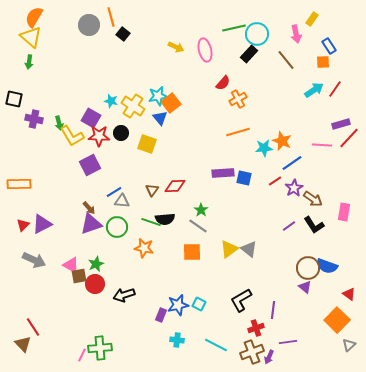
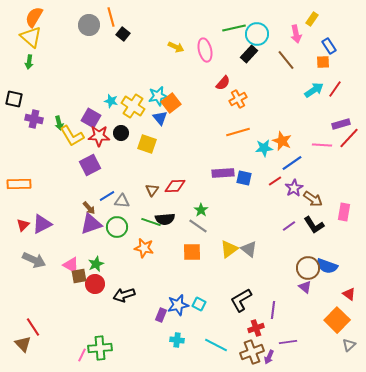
blue line at (114, 192): moved 7 px left, 4 px down
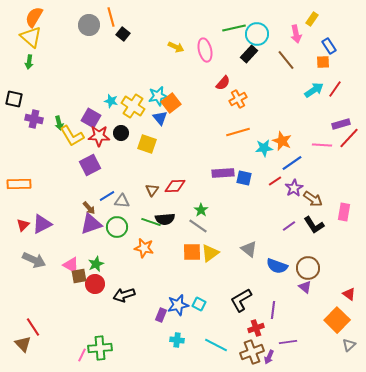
yellow triangle at (229, 249): moved 19 px left, 4 px down
blue semicircle at (327, 266): moved 50 px left
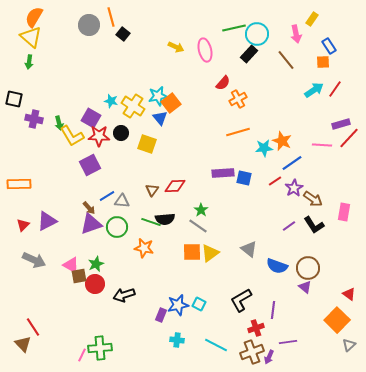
purple triangle at (42, 224): moved 5 px right, 3 px up
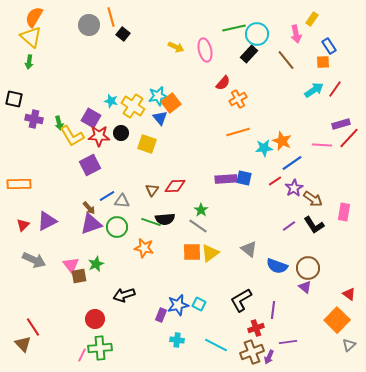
purple rectangle at (223, 173): moved 3 px right, 6 px down
pink triangle at (71, 265): rotated 24 degrees clockwise
red circle at (95, 284): moved 35 px down
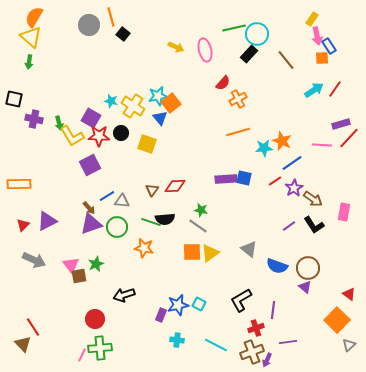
pink arrow at (296, 34): moved 21 px right, 2 px down
orange square at (323, 62): moved 1 px left, 4 px up
green star at (201, 210): rotated 24 degrees counterclockwise
purple arrow at (269, 357): moved 2 px left, 3 px down
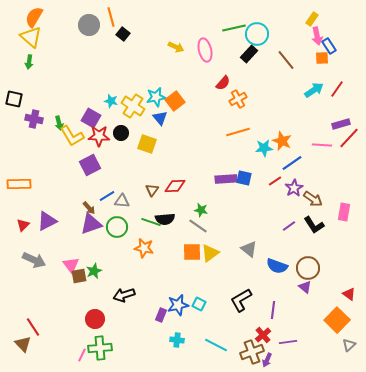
red line at (335, 89): moved 2 px right
cyan star at (158, 96): moved 2 px left, 1 px down
orange square at (171, 103): moved 4 px right, 2 px up
green star at (96, 264): moved 2 px left, 7 px down
red cross at (256, 328): moved 7 px right, 7 px down; rotated 21 degrees counterclockwise
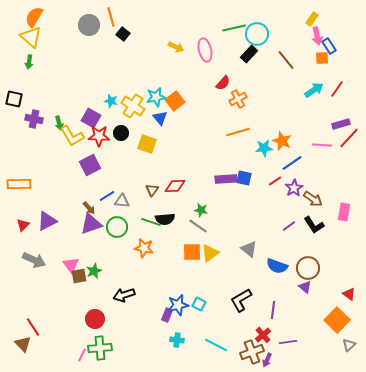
purple rectangle at (161, 315): moved 6 px right
